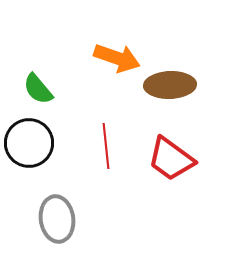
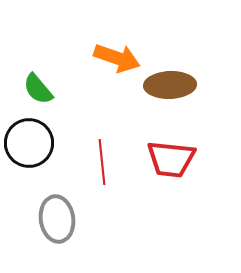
red line: moved 4 px left, 16 px down
red trapezoid: rotated 30 degrees counterclockwise
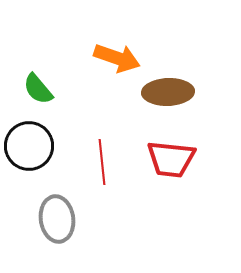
brown ellipse: moved 2 px left, 7 px down
black circle: moved 3 px down
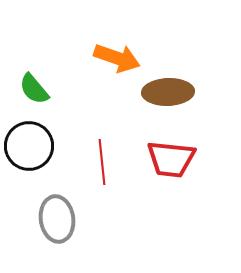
green semicircle: moved 4 px left
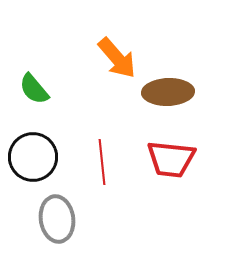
orange arrow: rotated 30 degrees clockwise
black circle: moved 4 px right, 11 px down
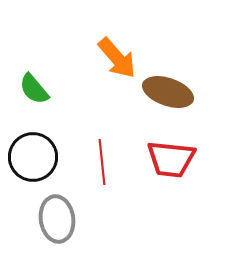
brown ellipse: rotated 21 degrees clockwise
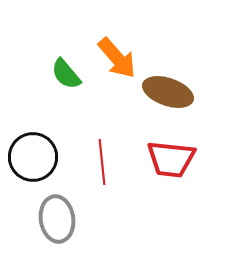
green semicircle: moved 32 px right, 15 px up
